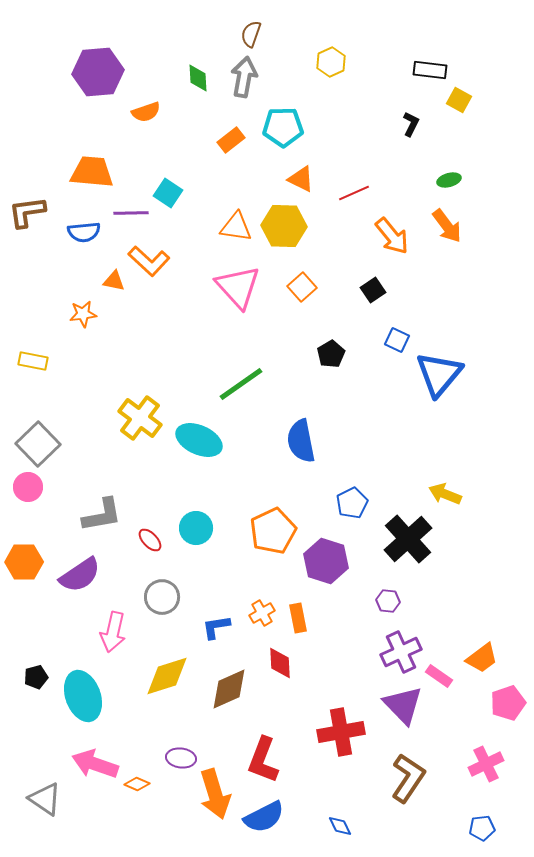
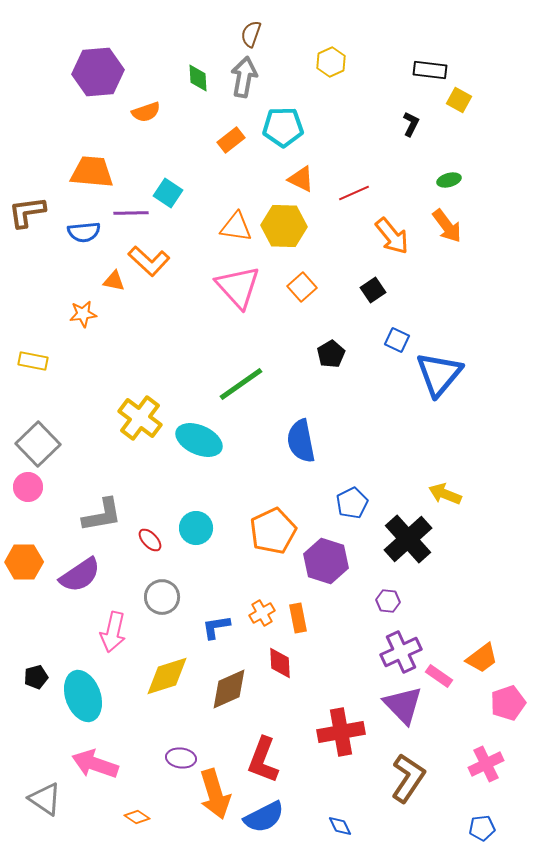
orange diamond at (137, 784): moved 33 px down; rotated 10 degrees clockwise
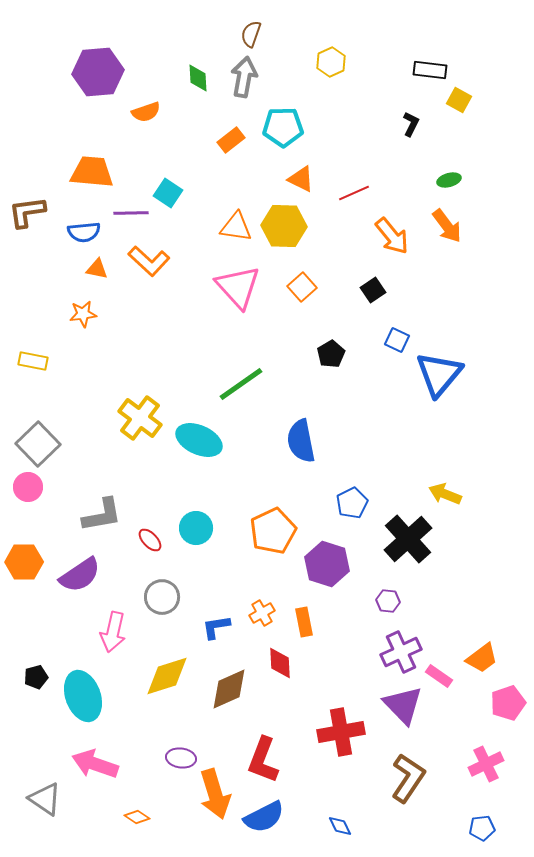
orange triangle at (114, 281): moved 17 px left, 12 px up
purple hexagon at (326, 561): moved 1 px right, 3 px down
orange rectangle at (298, 618): moved 6 px right, 4 px down
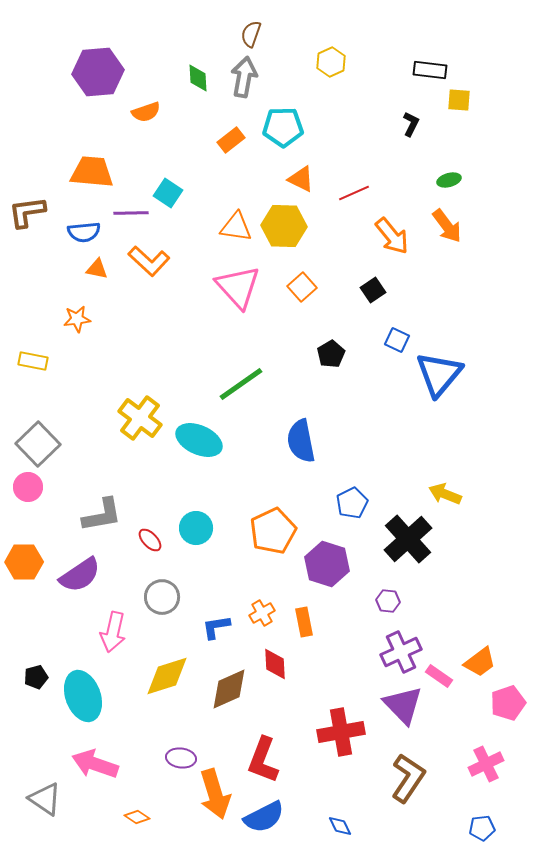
yellow square at (459, 100): rotated 25 degrees counterclockwise
orange star at (83, 314): moved 6 px left, 5 px down
orange trapezoid at (482, 658): moved 2 px left, 4 px down
red diamond at (280, 663): moved 5 px left, 1 px down
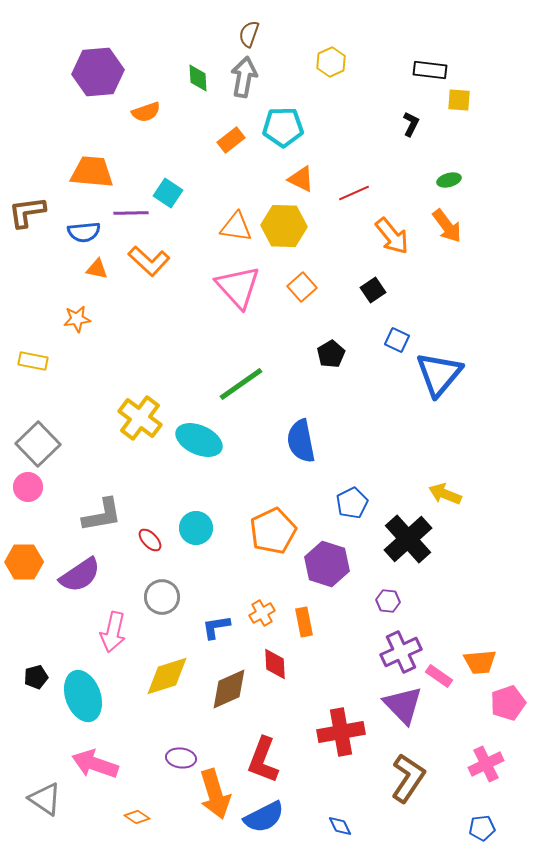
brown semicircle at (251, 34): moved 2 px left
orange trapezoid at (480, 662): rotated 32 degrees clockwise
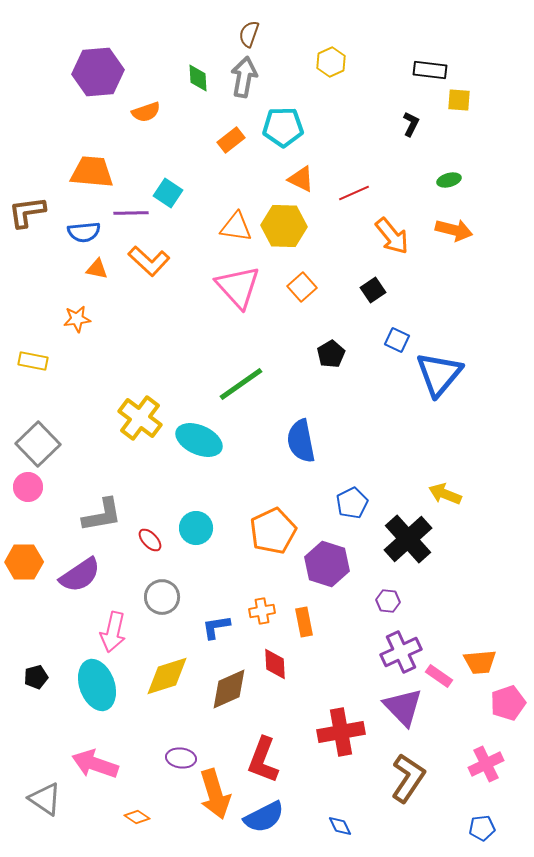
orange arrow at (447, 226): moved 7 px right, 4 px down; rotated 39 degrees counterclockwise
orange cross at (262, 613): moved 2 px up; rotated 20 degrees clockwise
cyan ellipse at (83, 696): moved 14 px right, 11 px up
purple triangle at (403, 705): moved 2 px down
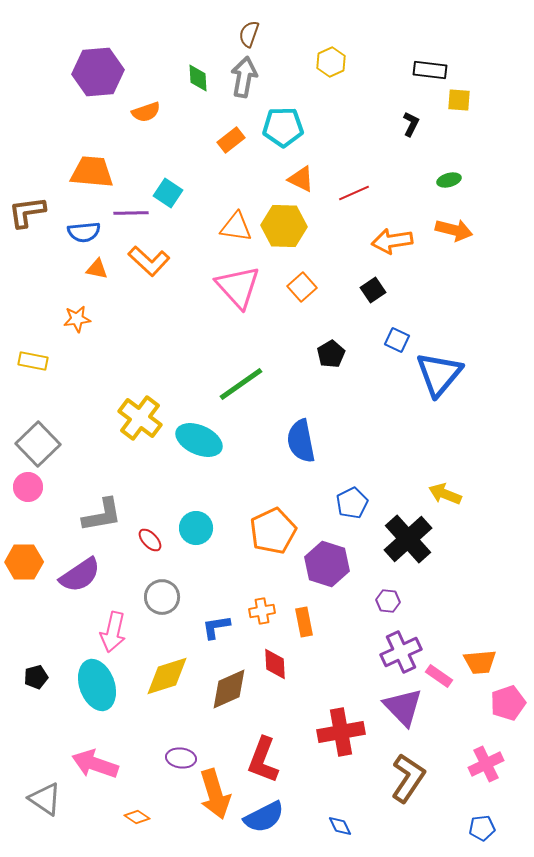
orange arrow at (392, 236): moved 5 px down; rotated 120 degrees clockwise
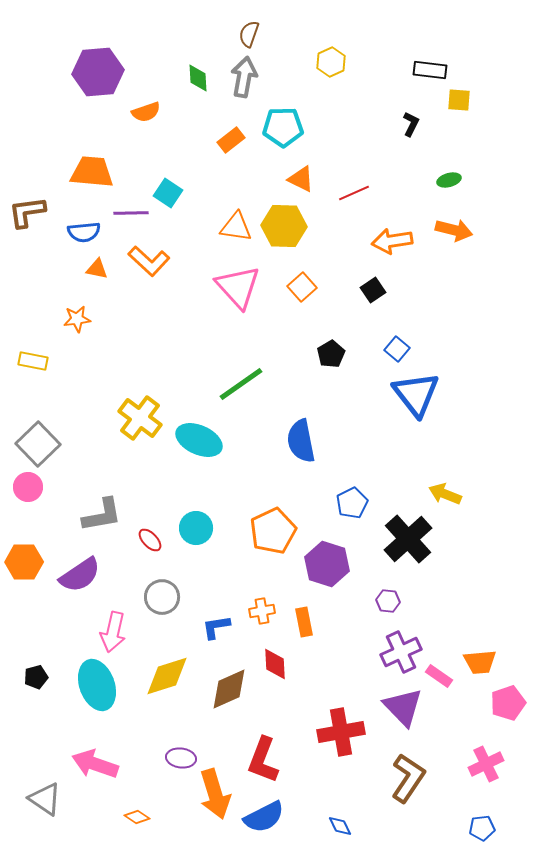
blue square at (397, 340): moved 9 px down; rotated 15 degrees clockwise
blue triangle at (439, 374): moved 23 px left, 20 px down; rotated 18 degrees counterclockwise
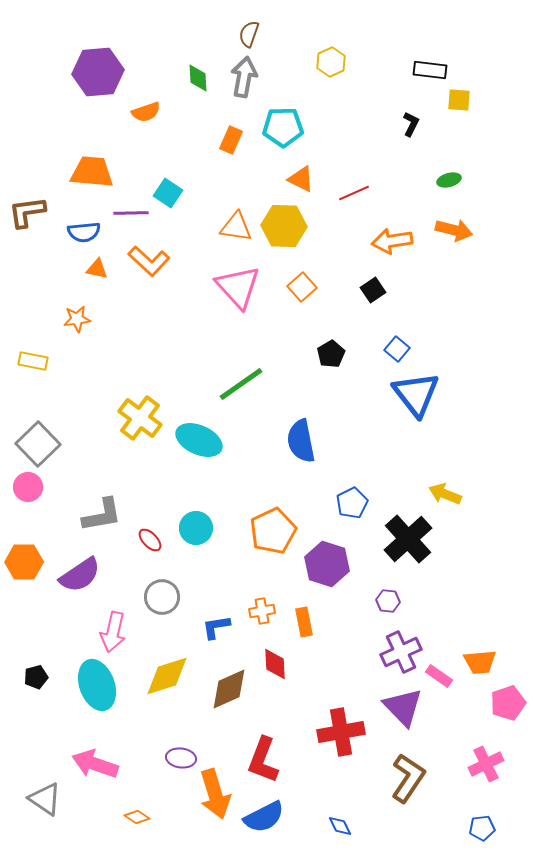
orange rectangle at (231, 140): rotated 28 degrees counterclockwise
